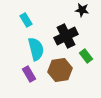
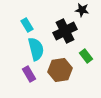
cyan rectangle: moved 1 px right, 5 px down
black cross: moved 1 px left, 5 px up
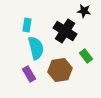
black star: moved 2 px right, 1 px down
cyan rectangle: rotated 40 degrees clockwise
black cross: rotated 30 degrees counterclockwise
cyan semicircle: moved 1 px up
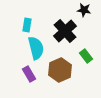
black star: moved 1 px up
black cross: rotated 15 degrees clockwise
brown hexagon: rotated 15 degrees counterclockwise
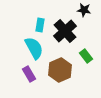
cyan rectangle: moved 13 px right
cyan semicircle: moved 2 px left; rotated 15 degrees counterclockwise
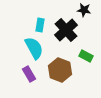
black cross: moved 1 px right, 1 px up
green rectangle: rotated 24 degrees counterclockwise
brown hexagon: rotated 15 degrees counterclockwise
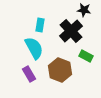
black cross: moved 5 px right, 1 px down
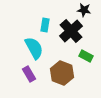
cyan rectangle: moved 5 px right
brown hexagon: moved 2 px right, 3 px down
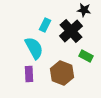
cyan rectangle: rotated 16 degrees clockwise
purple rectangle: rotated 28 degrees clockwise
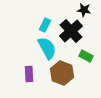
cyan semicircle: moved 13 px right
